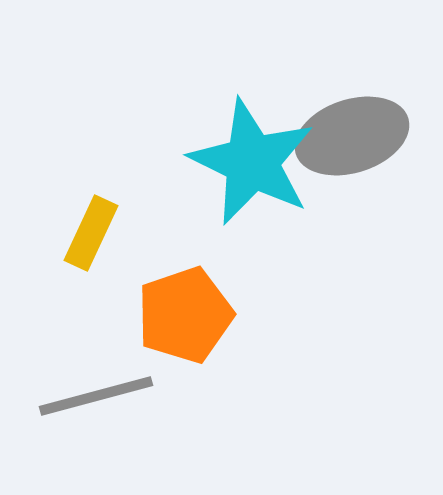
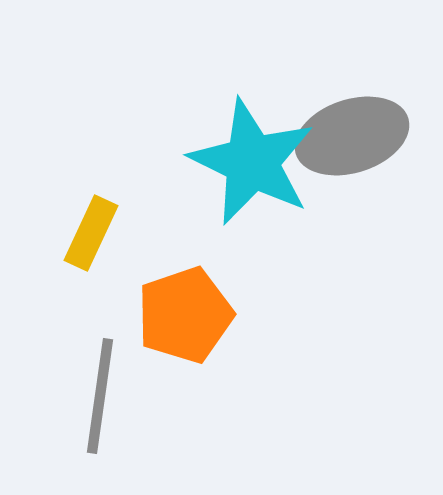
gray line: moved 4 px right; rotated 67 degrees counterclockwise
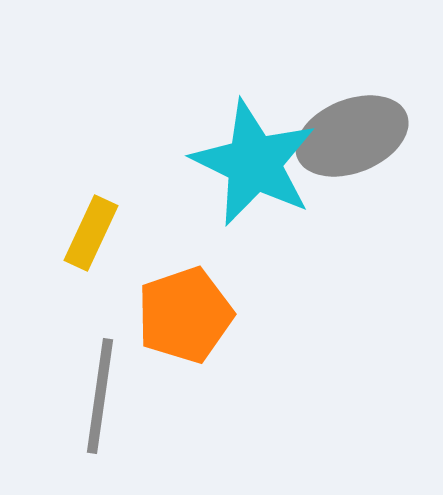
gray ellipse: rotated 4 degrees counterclockwise
cyan star: moved 2 px right, 1 px down
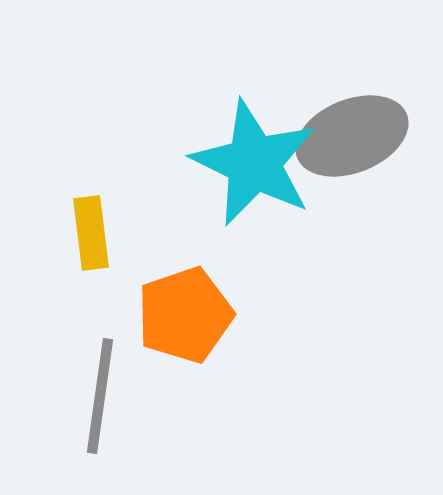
yellow rectangle: rotated 32 degrees counterclockwise
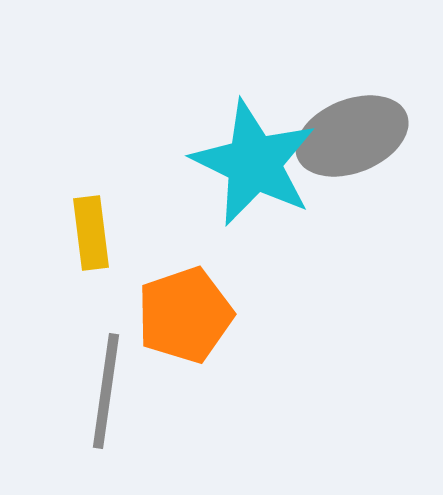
gray line: moved 6 px right, 5 px up
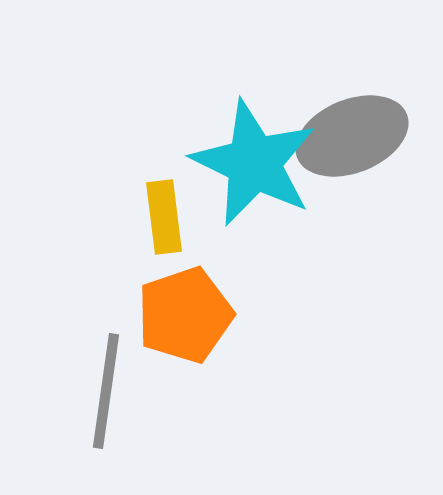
yellow rectangle: moved 73 px right, 16 px up
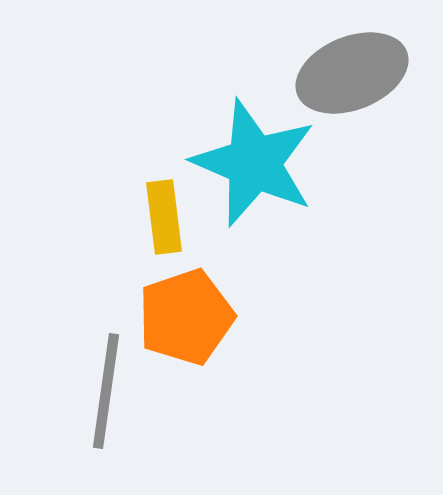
gray ellipse: moved 63 px up
cyan star: rotated 3 degrees counterclockwise
orange pentagon: moved 1 px right, 2 px down
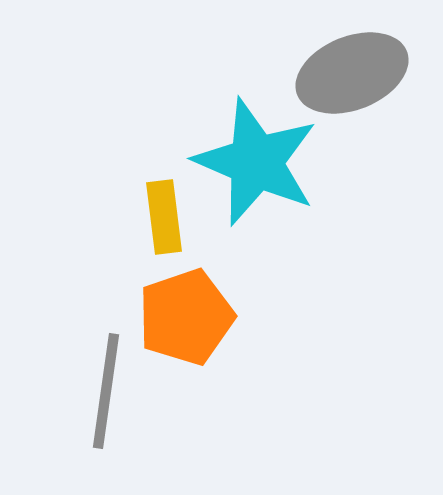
cyan star: moved 2 px right, 1 px up
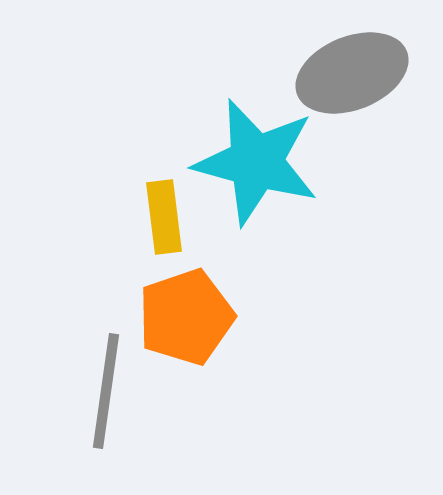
cyan star: rotated 8 degrees counterclockwise
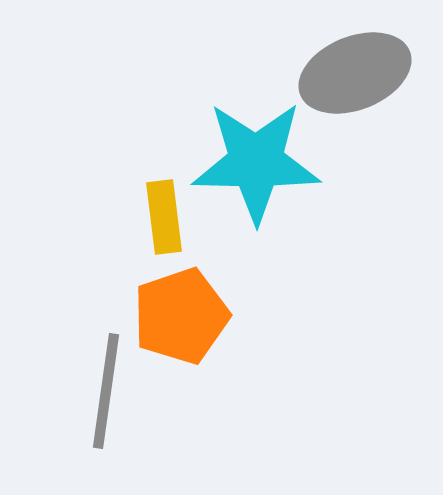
gray ellipse: moved 3 px right
cyan star: rotated 14 degrees counterclockwise
orange pentagon: moved 5 px left, 1 px up
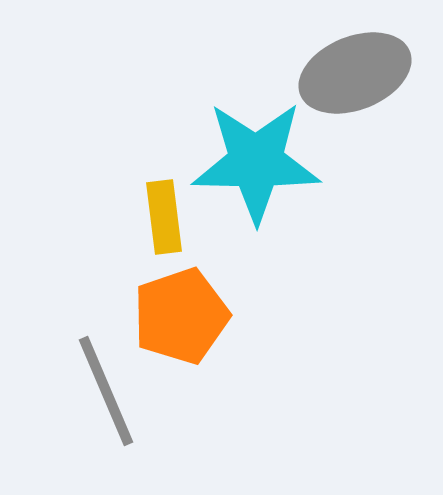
gray line: rotated 31 degrees counterclockwise
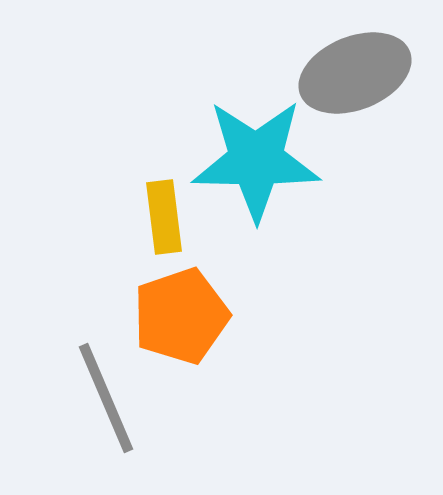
cyan star: moved 2 px up
gray line: moved 7 px down
